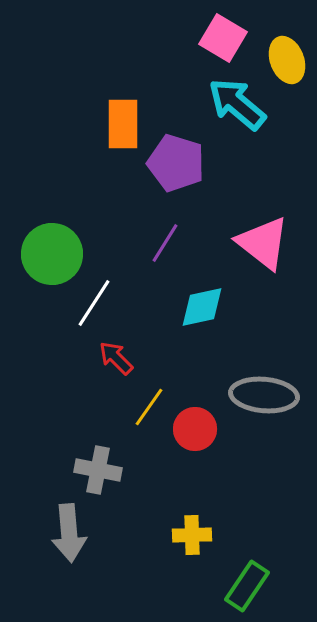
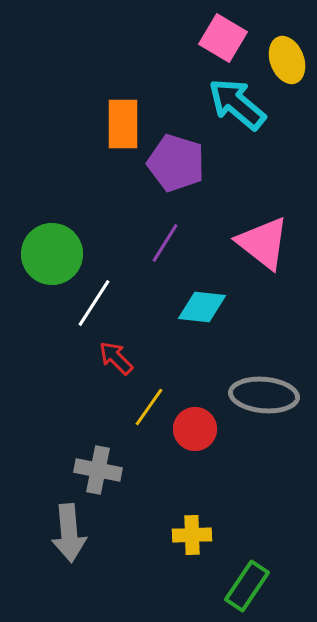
cyan diamond: rotated 18 degrees clockwise
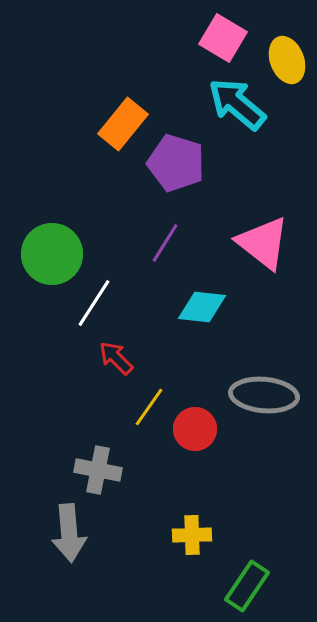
orange rectangle: rotated 39 degrees clockwise
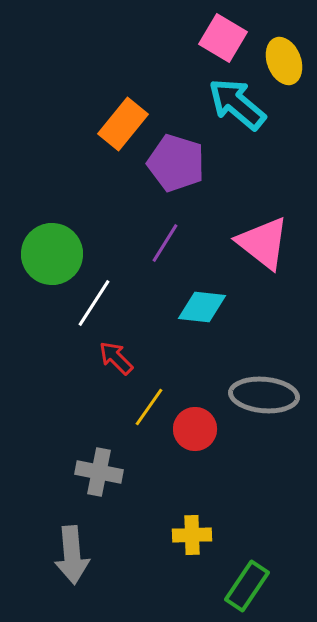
yellow ellipse: moved 3 px left, 1 px down
gray cross: moved 1 px right, 2 px down
gray arrow: moved 3 px right, 22 px down
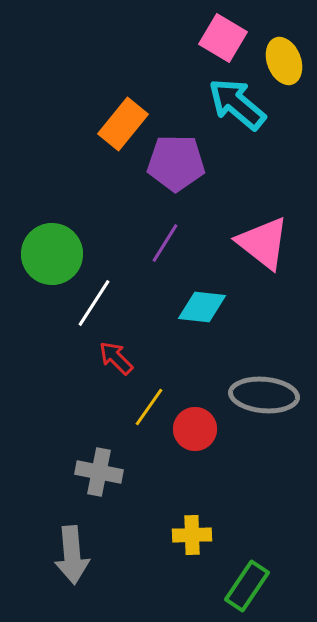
purple pentagon: rotated 16 degrees counterclockwise
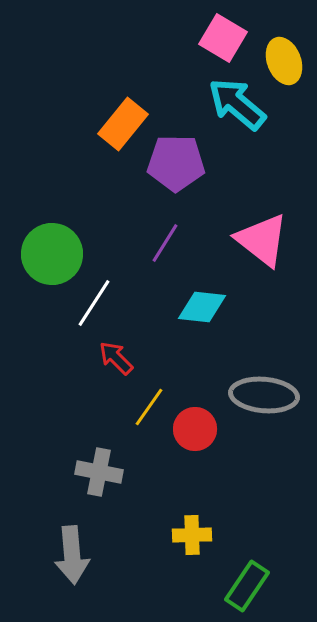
pink triangle: moved 1 px left, 3 px up
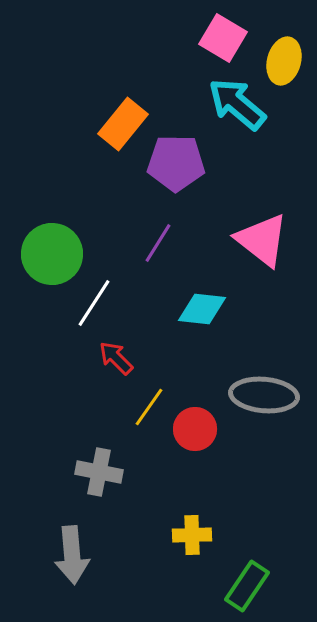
yellow ellipse: rotated 36 degrees clockwise
purple line: moved 7 px left
cyan diamond: moved 2 px down
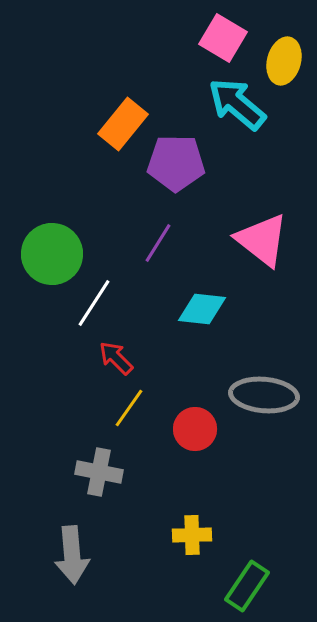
yellow line: moved 20 px left, 1 px down
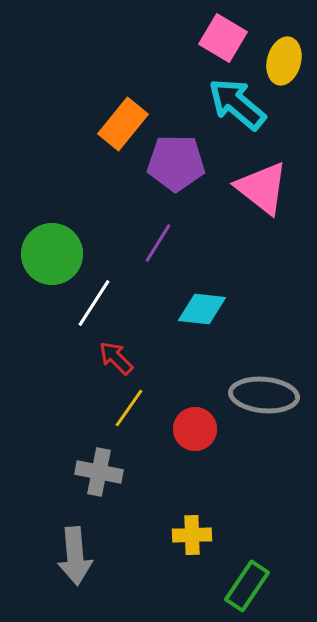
pink triangle: moved 52 px up
gray arrow: moved 3 px right, 1 px down
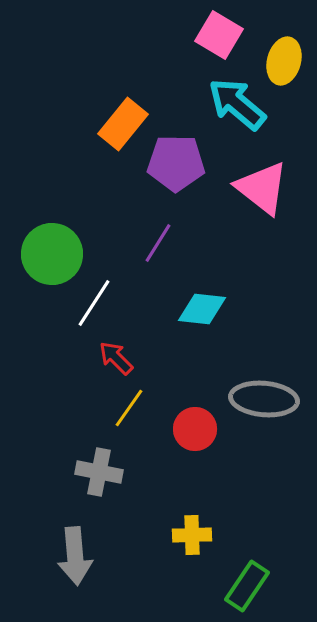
pink square: moved 4 px left, 3 px up
gray ellipse: moved 4 px down
